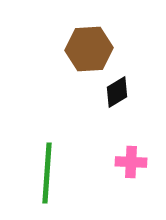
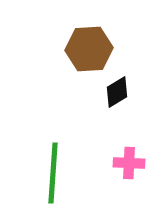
pink cross: moved 2 px left, 1 px down
green line: moved 6 px right
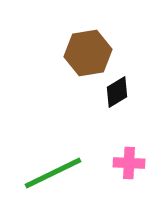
brown hexagon: moved 1 px left, 4 px down; rotated 6 degrees counterclockwise
green line: rotated 60 degrees clockwise
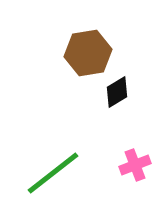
pink cross: moved 6 px right, 2 px down; rotated 24 degrees counterclockwise
green line: rotated 12 degrees counterclockwise
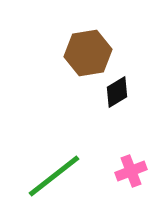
pink cross: moved 4 px left, 6 px down
green line: moved 1 px right, 3 px down
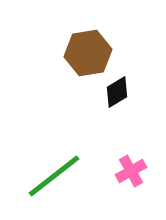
pink cross: rotated 8 degrees counterclockwise
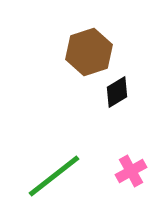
brown hexagon: moved 1 px right, 1 px up; rotated 9 degrees counterclockwise
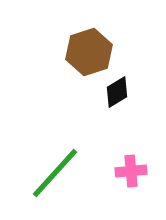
pink cross: rotated 24 degrees clockwise
green line: moved 1 px right, 3 px up; rotated 10 degrees counterclockwise
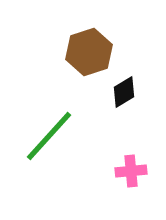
black diamond: moved 7 px right
green line: moved 6 px left, 37 px up
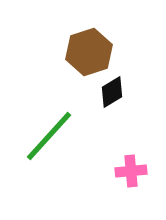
black diamond: moved 12 px left
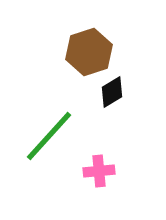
pink cross: moved 32 px left
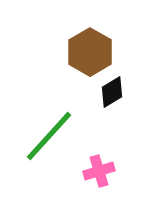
brown hexagon: moved 1 px right; rotated 12 degrees counterclockwise
pink cross: rotated 12 degrees counterclockwise
